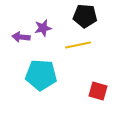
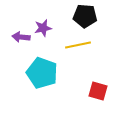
cyan pentagon: moved 1 px right, 2 px up; rotated 16 degrees clockwise
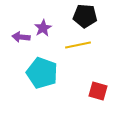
purple star: rotated 18 degrees counterclockwise
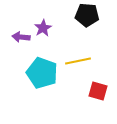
black pentagon: moved 2 px right, 1 px up
yellow line: moved 16 px down
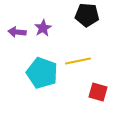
purple arrow: moved 4 px left, 5 px up
red square: moved 1 px down
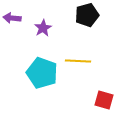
black pentagon: rotated 20 degrees counterclockwise
purple arrow: moved 5 px left, 14 px up
yellow line: rotated 15 degrees clockwise
red square: moved 6 px right, 8 px down
